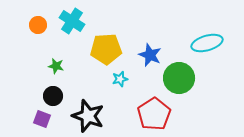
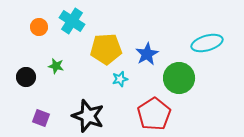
orange circle: moved 1 px right, 2 px down
blue star: moved 3 px left, 1 px up; rotated 20 degrees clockwise
black circle: moved 27 px left, 19 px up
purple square: moved 1 px left, 1 px up
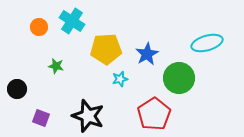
black circle: moved 9 px left, 12 px down
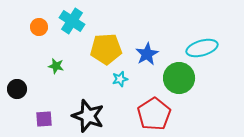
cyan ellipse: moved 5 px left, 5 px down
purple square: moved 3 px right, 1 px down; rotated 24 degrees counterclockwise
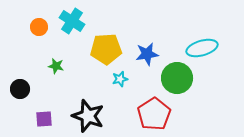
blue star: rotated 20 degrees clockwise
green circle: moved 2 px left
black circle: moved 3 px right
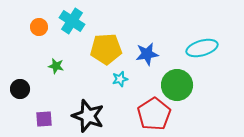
green circle: moved 7 px down
